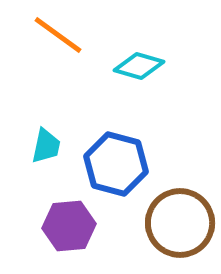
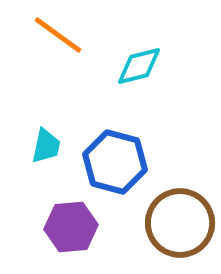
cyan diamond: rotated 30 degrees counterclockwise
blue hexagon: moved 1 px left, 2 px up
purple hexagon: moved 2 px right, 1 px down
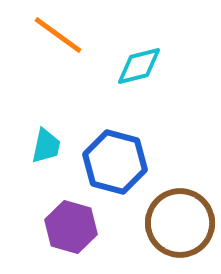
purple hexagon: rotated 21 degrees clockwise
